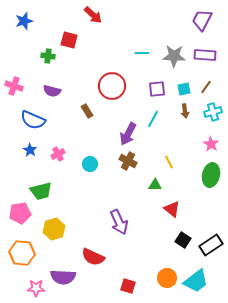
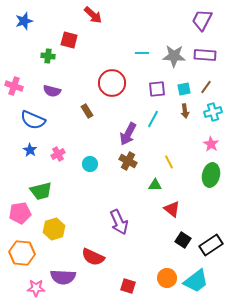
red circle at (112, 86): moved 3 px up
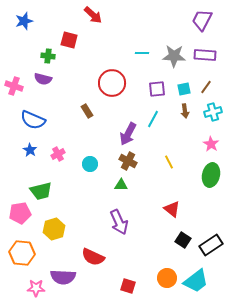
purple semicircle at (52, 91): moved 9 px left, 12 px up
green triangle at (155, 185): moved 34 px left
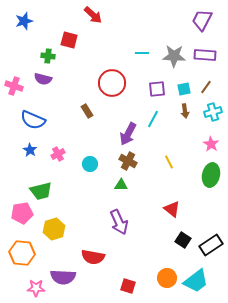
pink pentagon at (20, 213): moved 2 px right
red semicircle at (93, 257): rotated 15 degrees counterclockwise
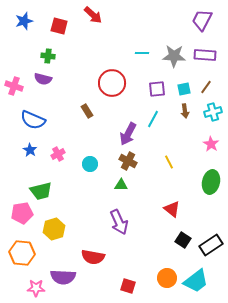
red square at (69, 40): moved 10 px left, 14 px up
green ellipse at (211, 175): moved 7 px down
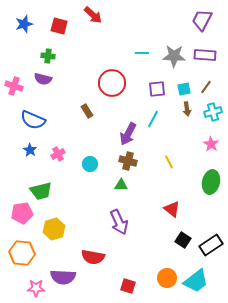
blue star at (24, 21): moved 3 px down
brown arrow at (185, 111): moved 2 px right, 2 px up
brown cross at (128, 161): rotated 12 degrees counterclockwise
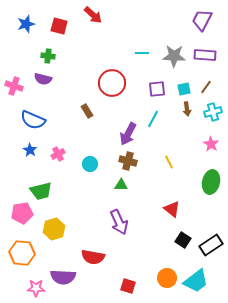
blue star at (24, 24): moved 2 px right
